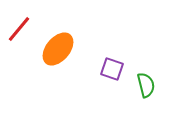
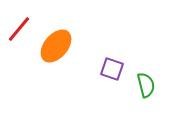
orange ellipse: moved 2 px left, 3 px up
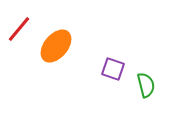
purple square: moved 1 px right
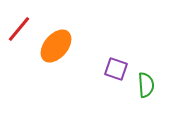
purple square: moved 3 px right
green semicircle: rotated 10 degrees clockwise
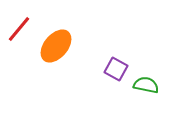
purple square: rotated 10 degrees clockwise
green semicircle: rotated 75 degrees counterclockwise
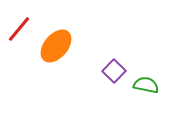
purple square: moved 2 px left, 2 px down; rotated 15 degrees clockwise
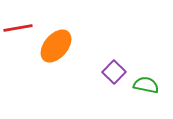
red line: moved 1 px left, 1 px up; rotated 40 degrees clockwise
purple square: moved 1 px down
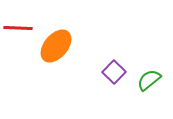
red line: rotated 12 degrees clockwise
green semicircle: moved 3 px right, 5 px up; rotated 50 degrees counterclockwise
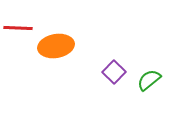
orange ellipse: rotated 40 degrees clockwise
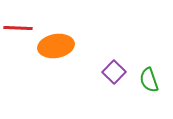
green semicircle: rotated 70 degrees counterclockwise
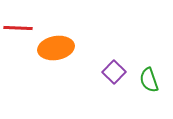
orange ellipse: moved 2 px down
